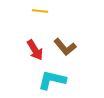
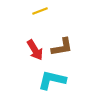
yellow line: rotated 28 degrees counterclockwise
brown L-shape: moved 3 px left; rotated 60 degrees counterclockwise
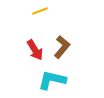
brown L-shape: rotated 40 degrees counterclockwise
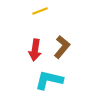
red arrow: rotated 40 degrees clockwise
cyan L-shape: moved 3 px left
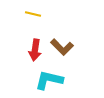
yellow line: moved 7 px left, 3 px down; rotated 35 degrees clockwise
brown L-shape: rotated 95 degrees clockwise
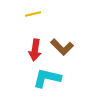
yellow line: rotated 28 degrees counterclockwise
cyan L-shape: moved 2 px left, 2 px up
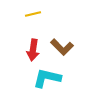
red arrow: moved 2 px left
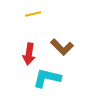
red arrow: moved 4 px left, 4 px down
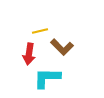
yellow line: moved 7 px right, 17 px down
cyan L-shape: rotated 12 degrees counterclockwise
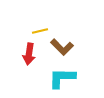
cyan L-shape: moved 15 px right
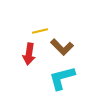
cyan L-shape: rotated 16 degrees counterclockwise
